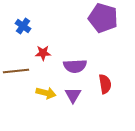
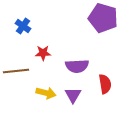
purple semicircle: moved 2 px right
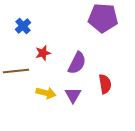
purple pentagon: rotated 12 degrees counterclockwise
blue cross: rotated 14 degrees clockwise
red star: rotated 14 degrees counterclockwise
purple semicircle: moved 3 px up; rotated 60 degrees counterclockwise
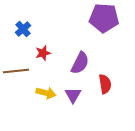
purple pentagon: moved 1 px right
blue cross: moved 3 px down
purple semicircle: moved 3 px right
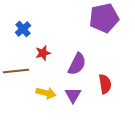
purple pentagon: rotated 16 degrees counterclockwise
purple semicircle: moved 3 px left, 1 px down
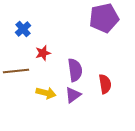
purple semicircle: moved 2 px left, 6 px down; rotated 35 degrees counterclockwise
purple triangle: rotated 24 degrees clockwise
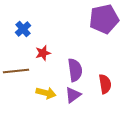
purple pentagon: moved 1 px down
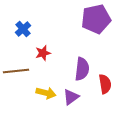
purple pentagon: moved 8 px left
purple semicircle: moved 7 px right, 1 px up; rotated 15 degrees clockwise
purple triangle: moved 2 px left, 2 px down
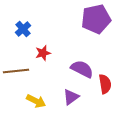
purple semicircle: rotated 70 degrees counterclockwise
yellow arrow: moved 10 px left, 8 px down; rotated 12 degrees clockwise
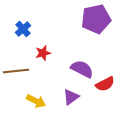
red semicircle: rotated 72 degrees clockwise
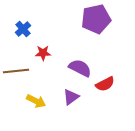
red star: rotated 14 degrees clockwise
purple semicircle: moved 2 px left, 1 px up
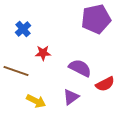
brown line: rotated 25 degrees clockwise
